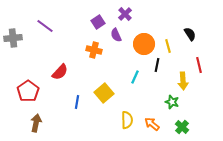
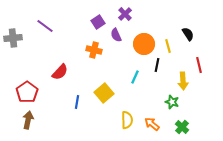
black semicircle: moved 2 px left
red pentagon: moved 1 px left, 1 px down
brown arrow: moved 8 px left, 3 px up
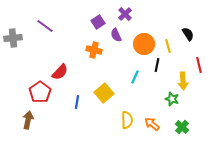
red pentagon: moved 13 px right
green star: moved 3 px up
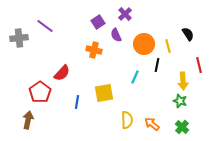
gray cross: moved 6 px right
red semicircle: moved 2 px right, 1 px down
yellow square: rotated 30 degrees clockwise
green star: moved 8 px right, 2 px down
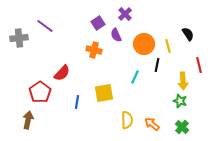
purple square: moved 1 px down
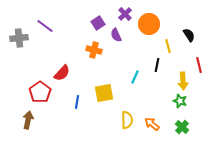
black semicircle: moved 1 px right, 1 px down
orange circle: moved 5 px right, 20 px up
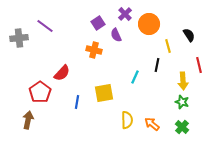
green star: moved 2 px right, 1 px down
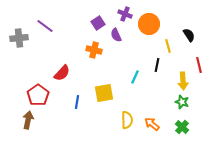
purple cross: rotated 24 degrees counterclockwise
red pentagon: moved 2 px left, 3 px down
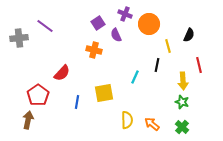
black semicircle: rotated 56 degrees clockwise
